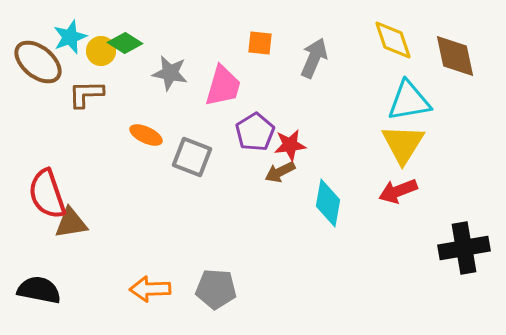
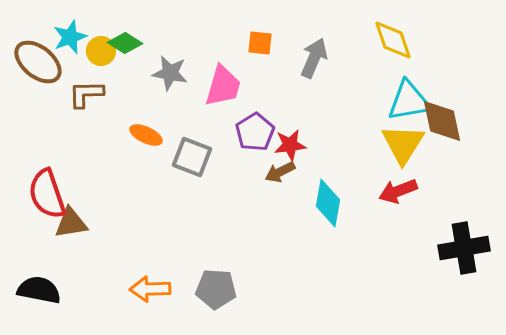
brown diamond: moved 13 px left, 65 px down
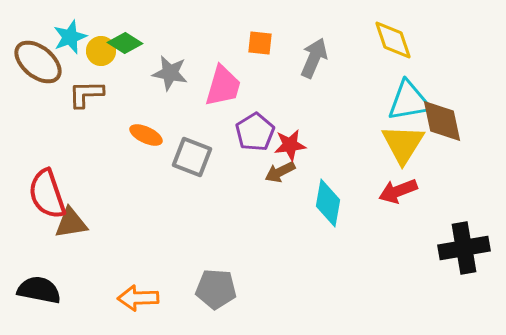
orange arrow: moved 12 px left, 9 px down
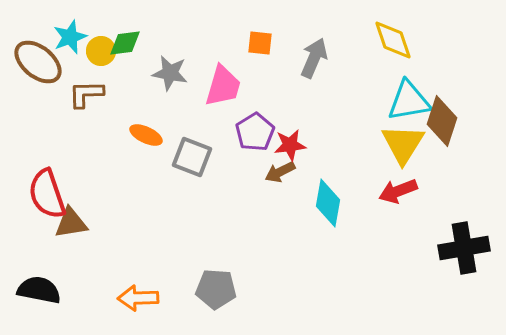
green diamond: rotated 40 degrees counterclockwise
brown diamond: rotated 30 degrees clockwise
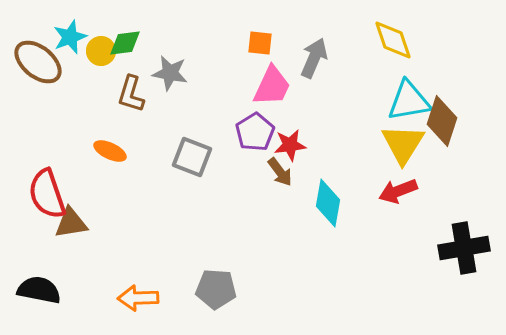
pink trapezoid: moved 49 px right; rotated 9 degrees clockwise
brown L-shape: moved 45 px right; rotated 72 degrees counterclockwise
orange ellipse: moved 36 px left, 16 px down
brown arrow: rotated 100 degrees counterclockwise
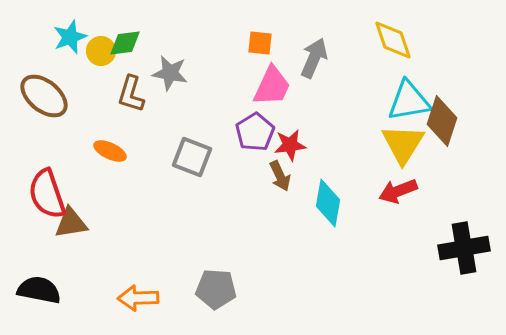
brown ellipse: moved 6 px right, 34 px down
brown arrow: moved 4 px down; rotated 12 degrees clockwise
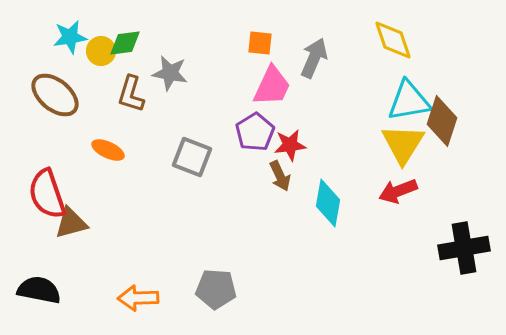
cyan star: rotated 12 degrees clockwise
brown ellipse: moved 11 px right, 1 px up
orange ellipse: moved 2 px left, 1 px up
brown triangle: rotated 6 degrees counterclockwise
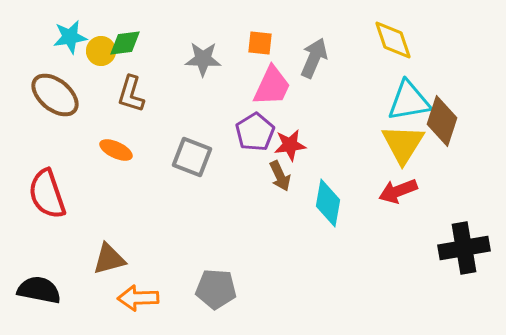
gray star: moved 33 px right, 14 px up; rotated 9 degrees counterclockwise
orange ellipse: moved 8 px right
brown triangle: moved 38 px right, 36 px down
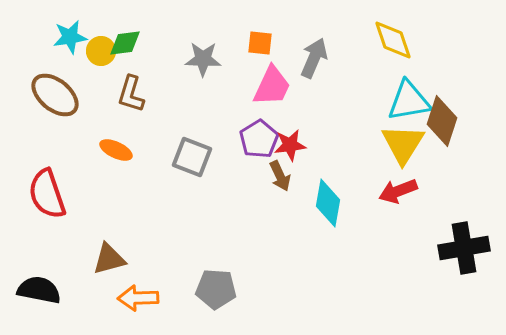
purple pentagon: moved 4 px right, 7 px down
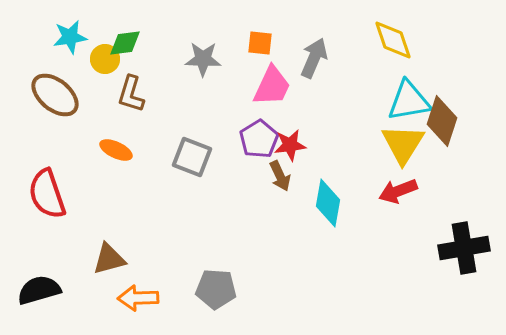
yellow circle: moved 4 px right, 8 px down
black semicircle: rotated 27 degrees counterclockwise
